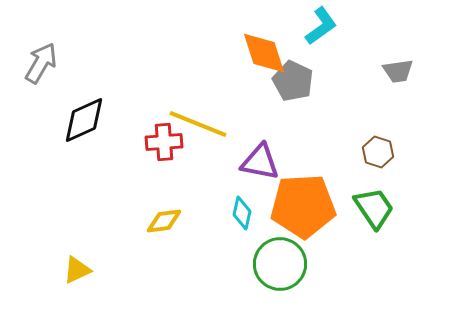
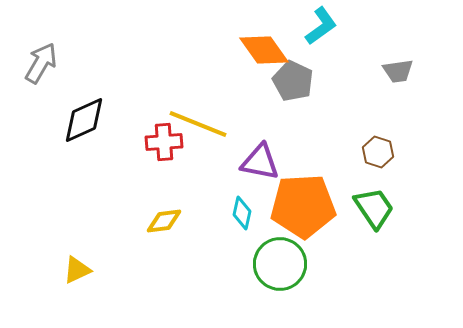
orange diamond: moved 3 px up; rotated 18 degrees counterclockwise
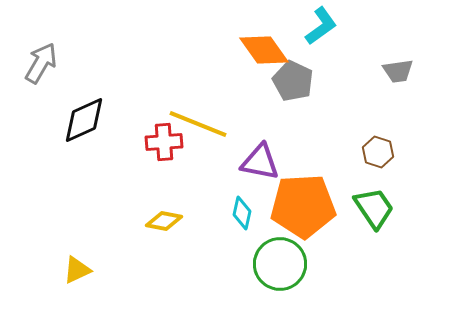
yellow diamond: rotated 18 degrees clockwise
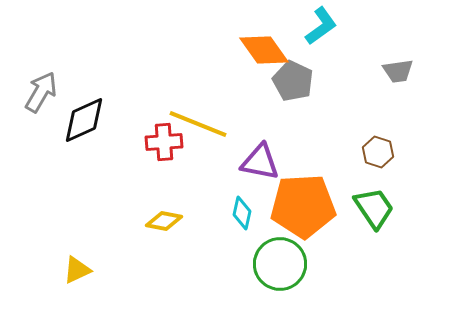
gray arrow: moved 29 px down
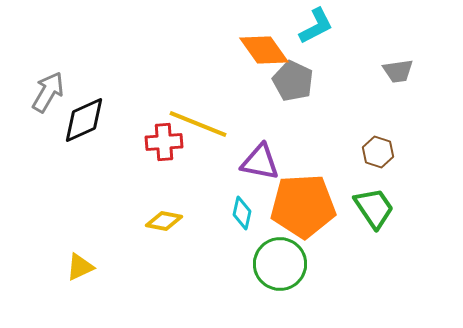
cyan L-shape: moved 5 px left; rotated 9 degrees clockwise
gray arrow: moved 7 px right
yellow triangle: moved 3 px right, 3 px up
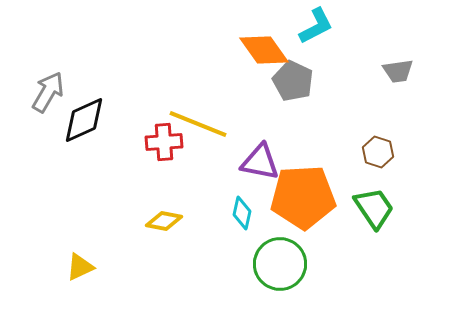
orange pentagon: moved 9 px up
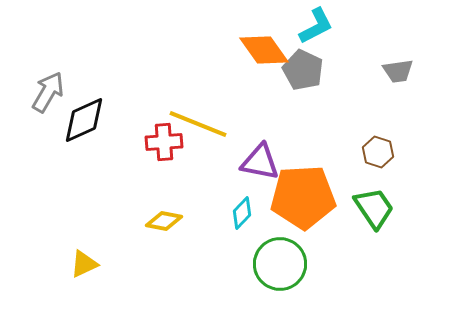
gray pentagon: moved 10 px right, 11 px up
cyan diamond: rotated 32 degrees clockwise
yellow triangle: moved 4 px right, 3 px up
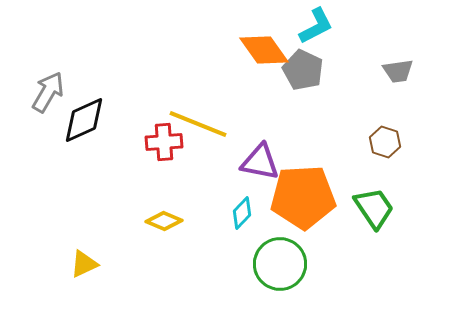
brown hexagon: moved 7 px right, 10 px up
yellow diamond: rotated 12 degrees clockwise
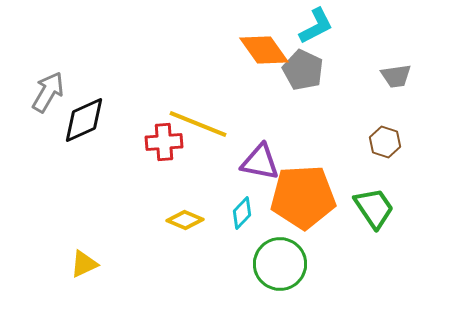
gray trapezoid: moved 2 px left, 5 px down
yellow diamond: moved 21 px right, 1 px up
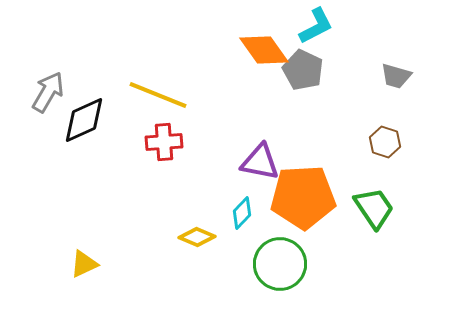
gray trapezoid: rotated 24 degrees clockwise
yellow line: moved 40 px left, 29 px up
yellow diamond: moved 12 px right, 17 px down
